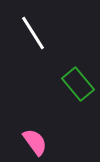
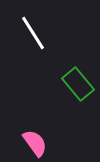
pink semicircle: moved 1 px down
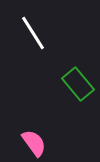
pink semicircle: moved 1 px left
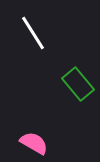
pink semicircle: rotated 24 degrees counterclockwise
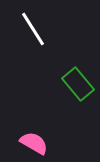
white line: moved 4 px up
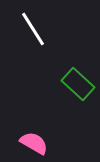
green rectangle: rotated 8 degrees counterclockwise
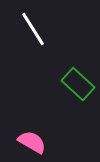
pink semicircle: moved 2 px left, 1 px up
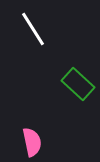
pink semicircle: rotated 48 degrees clockwise
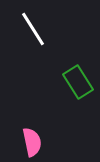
green rectangle: moved 2 px up; rotated 16 degrees clockwise
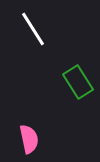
pink semicircle: moved 3 px left, 3 px up
